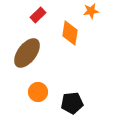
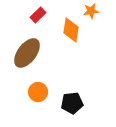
orange diamond: moved 1 px right, 3 px up
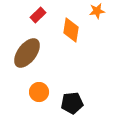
orange star: moved 6 px right
orange circle: moved 1 px right
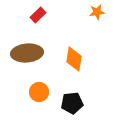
orange star: moved 1 px down
orange diamond: moved 3 px right, 29 px down
brown ellipse: rotated 48 degrees clockwise
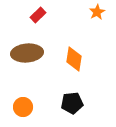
orange star: rotated 21 degrees counterclockwise
orange circle: moved 16 px left, 15 px down
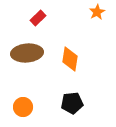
red rectangle: moved 3 px down
orange diamond: moved 4 px left
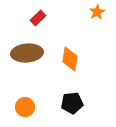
orange circle: moved 2 px right
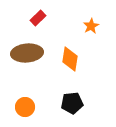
orange star: moved 6 px left, 14 px down
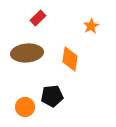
black pentagon: moved 20 px left, 7 px up
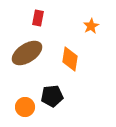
red rectangle: rotated 35 degrees counterclockwise
brown ellipse: rotated 28 degrees counterclockwise
